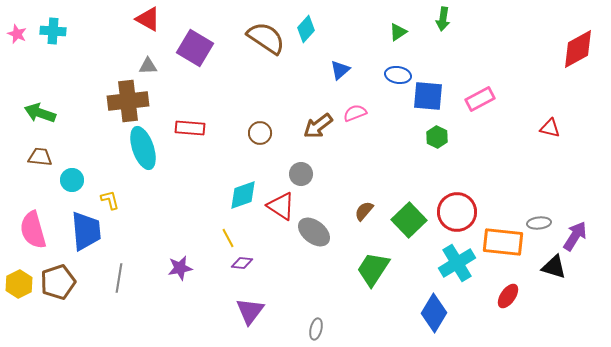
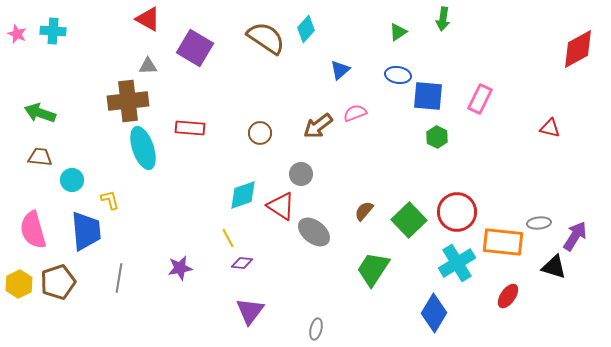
pink rectangle at (480, 99): rotated 36 degrees counterclockwise
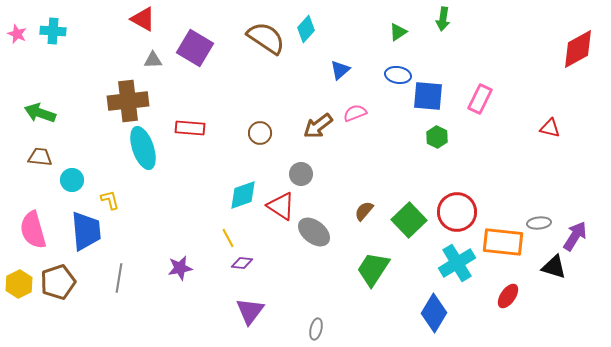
red triangle at (148, 19): moved 5 px left
gray triangle at (148, 66): moved 5 px right, 6 px up
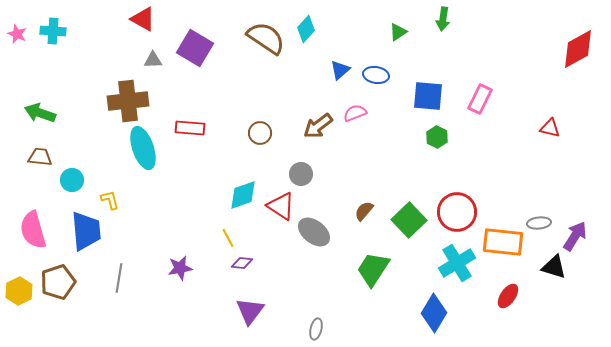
blue ellipse at (398, 75): moved 22 px left
yellow hexagon at (19, 284): moved 7 px down
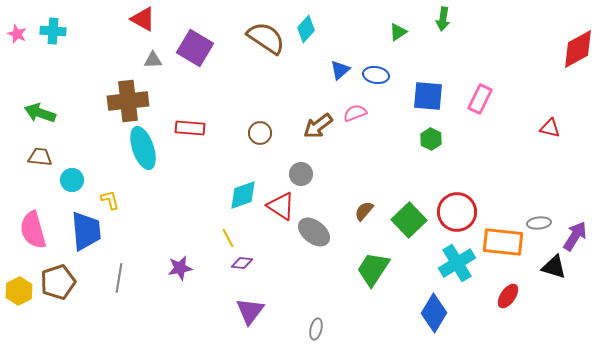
green hexagon at (437, 137): moved 6 px left, 2 px down
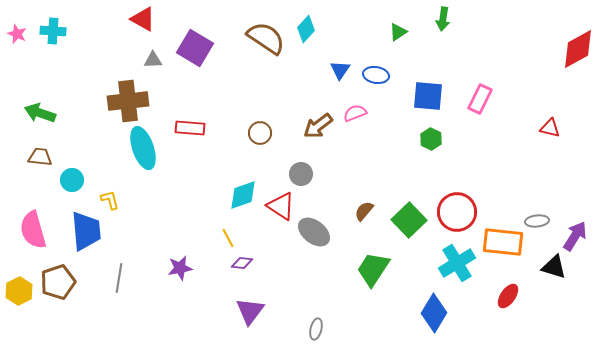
blue triangle at (340, 70): rotated 15 degrees counterclockwise
gray ellipse at (539, 223): moved 2 px left, 2 px up
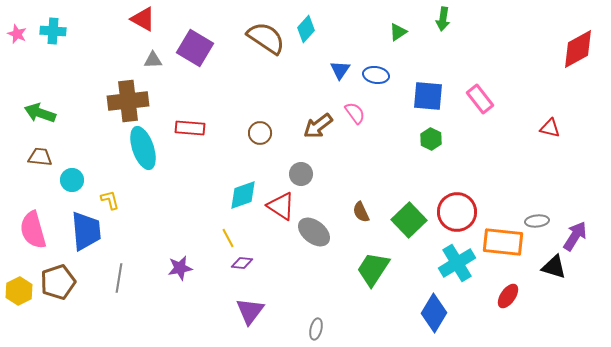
pink rectangle at (480, 99): rotated 64 degrees counterclockwise
pink semicircle at (355, 113): rotated 75 degrees clockwise
brown semicircle at (364, 211): moved 3 px left, 1 px down; rotated 65 degrees counterclockwise
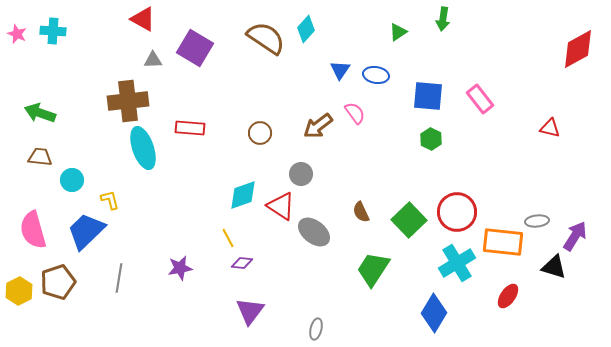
blue trapezoid at (86, 231): rotated 129 degrees counterclockwise
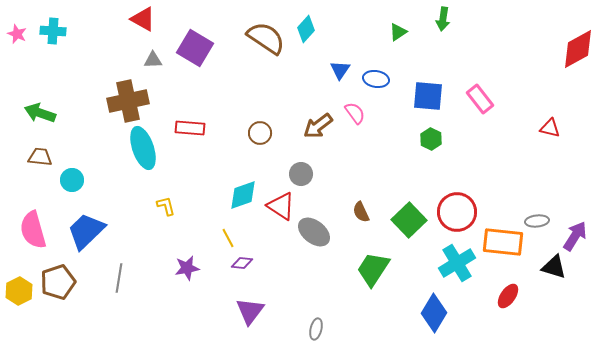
blue ellipse at (376, 75): moved 4 px down
brown cross at (128, 101): rotated 6 degrees counterclockwise
yellow L-shape at (110, 200): moved 56 px right, 6 px down
purple star at (180, 268): moved 7 px right
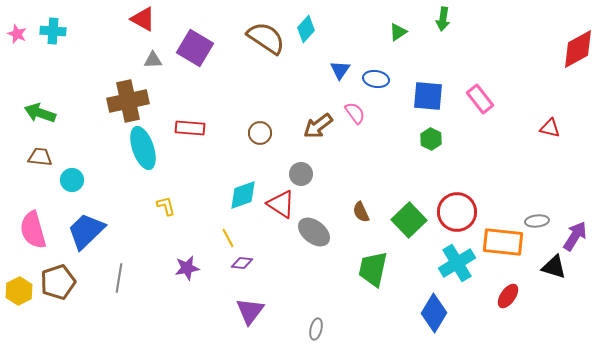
red triangle at (281, 206): moved 2 px up
green trapezoid at (373, 269): rotated 21 degrees counterclockwise
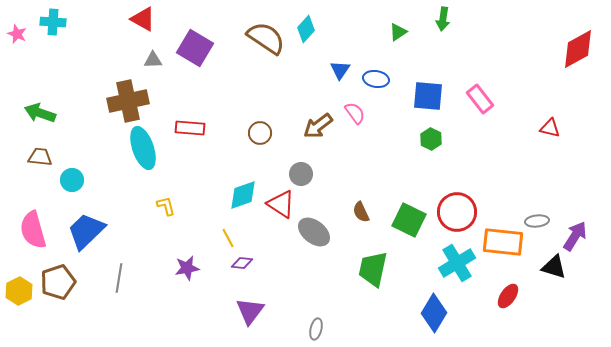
cyan cross at (53, 31): moved 9 px up
green square at (409, 220): rotated 20 degrees counterclockwise
